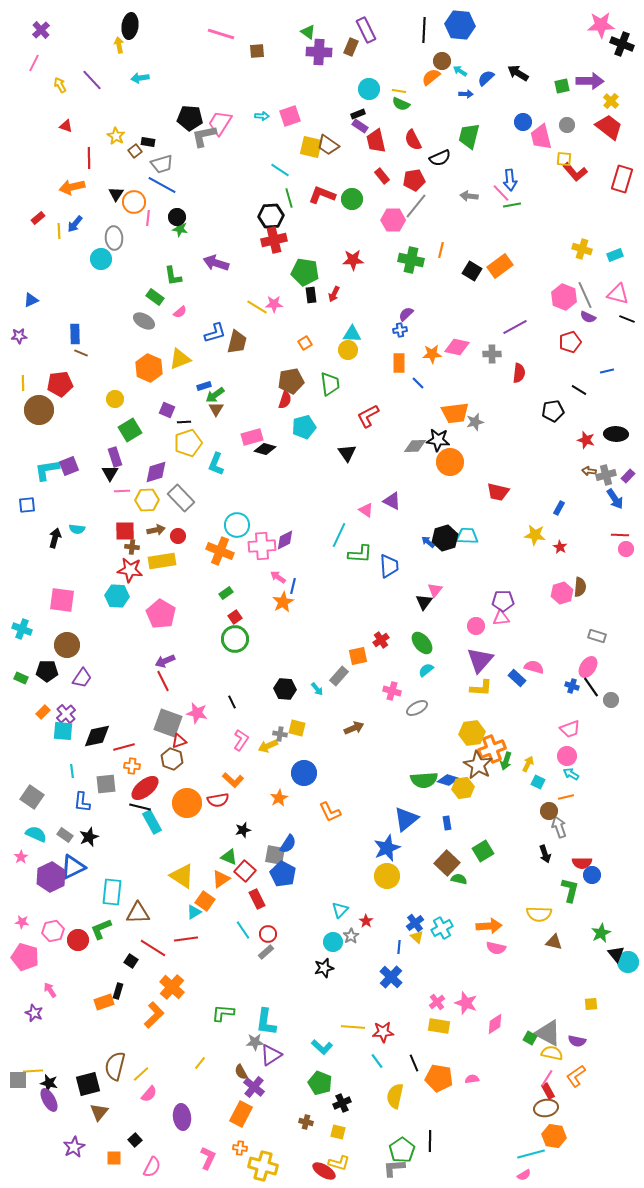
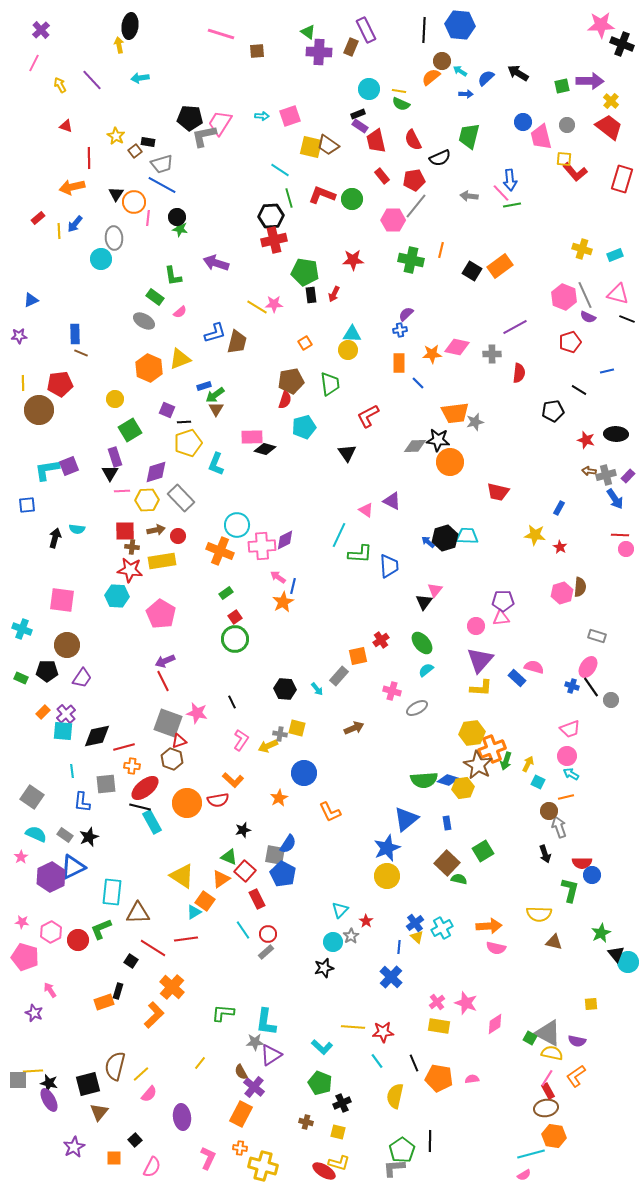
pink rectangle at (252, 437): rotated 15 degrees clockwise
pink hexagon at (53, 931): moved 2 px left, 1 px down; rotated 15 degrees counterclockwise
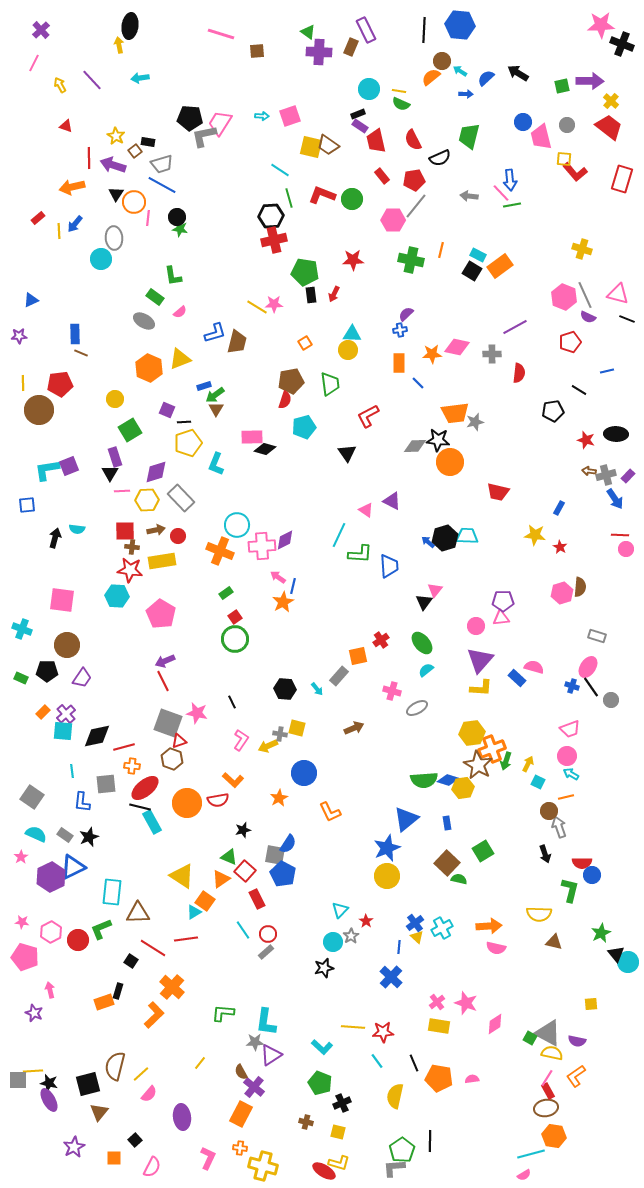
cyan rectangle at (615, 255): moved 137 px left; rotated 49 degrees clockwise
purple arrow at (216, 263): moved 103 px left, 98 px up
pink arrow at (50, 990): rotated 21 degrees clockwise
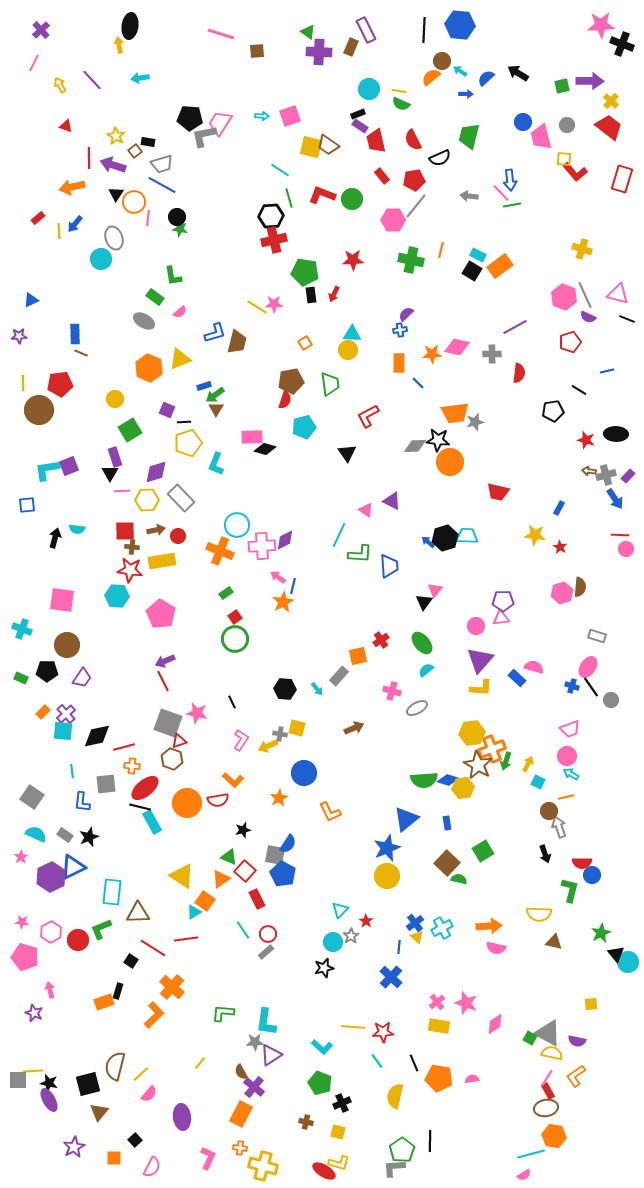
gray ellipse at (114, 238): rotated 15 degrees counterclockwise
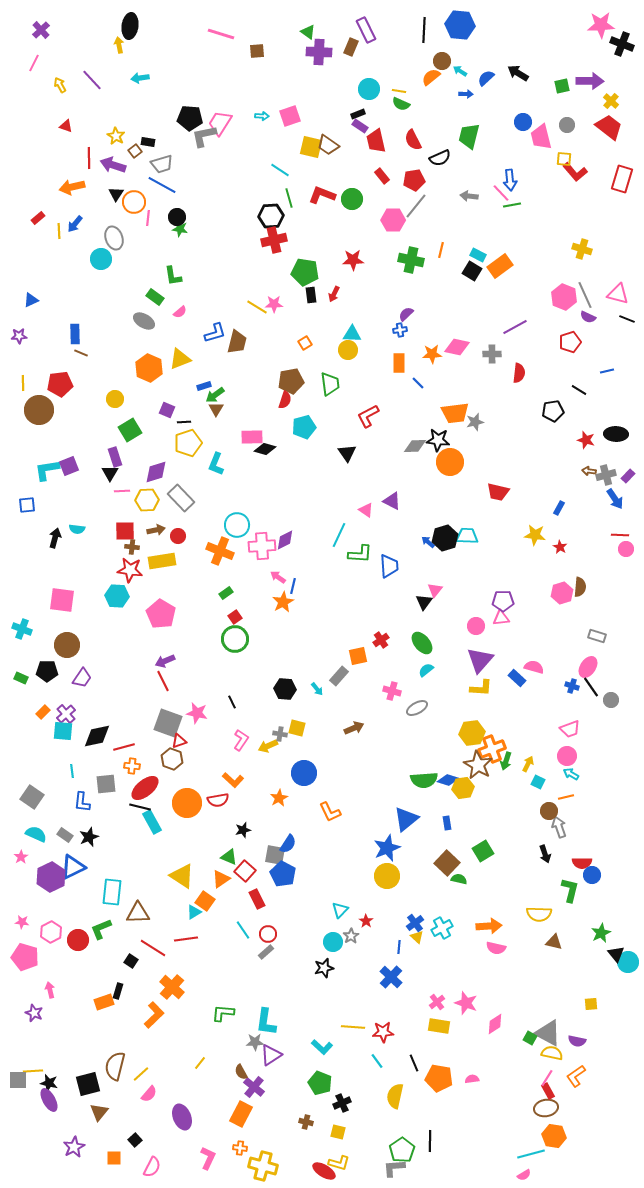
purple ellipse at (182, 1117): rotated 15 degrees counterclockwise
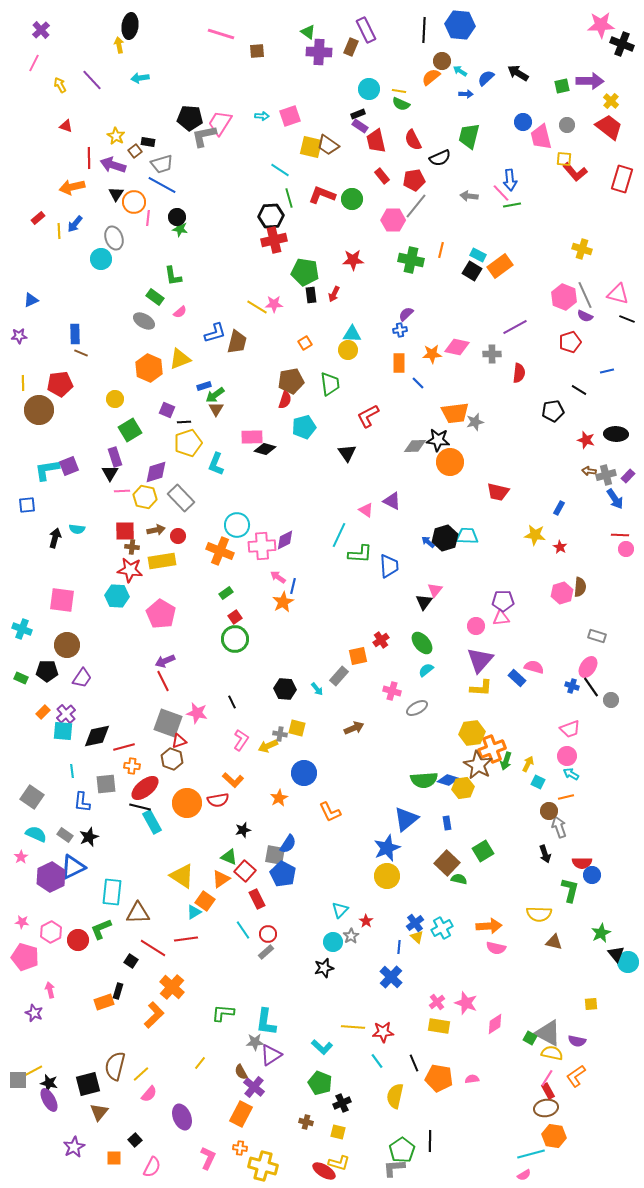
purple semicircle at (588, 317): moved 3 px left, 1 px up
yellow hexagon at (147, 500): moved 2 px left, 3 px up; rotated 15 degrees clockwise
yellow line at (33, 1071): rotated 24 degrees counterclockwise
